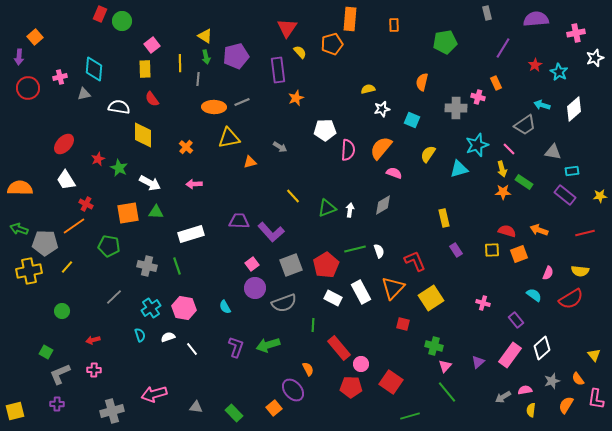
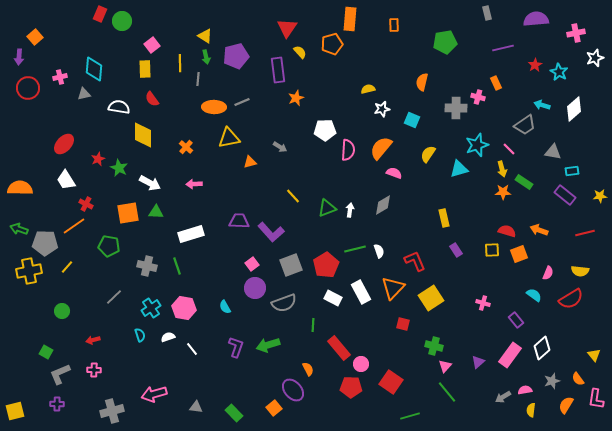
purple line at (503, 48): rotated 45 degrees clockwise
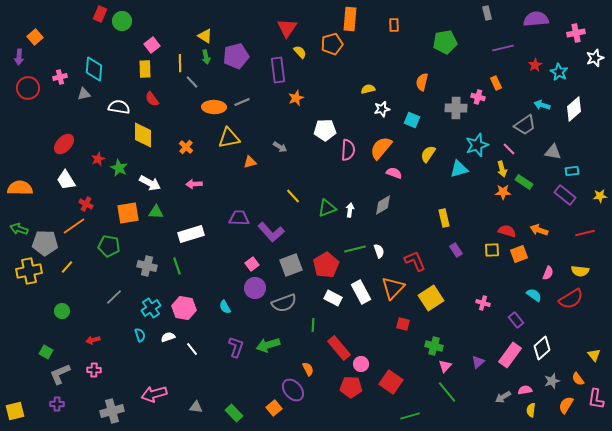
gray line at (198, 79): moved 6 px left, 3 px down; rotated 48 degrees counterclockwise
purple trapezoid at (239, 221): moved 3 px up
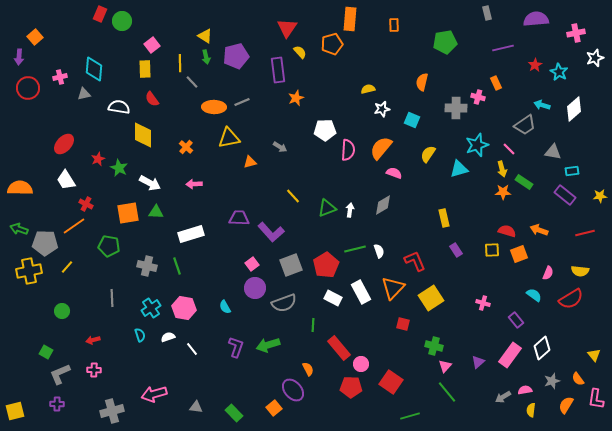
gray line at (114, 297): moved 2 px left, 1 px down; rotated 48 degrees counterclockwise
